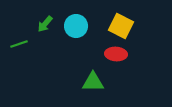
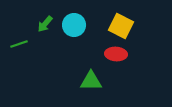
cyan circle: moved 2 px left, 1 px up
green triangle: moved 2 px left, 1 px up
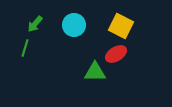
green arrow: moved 10 px left
green line: moved 6 px right, 4 px down; rotated 54 degrees counterclockwise
red ellipse: rotated 35 degrees counterclockwise
green triangle: moved 4 px right, 9 px up
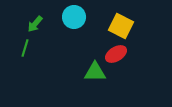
cyan circle: moved 8 px up
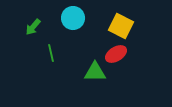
cyan circle: moved 1 px left, 1 px down
green arrow: moved 2 px left, 3 px down
green line: moved 26 px right, 5 px down; rotated 30 degrees counterclockwise
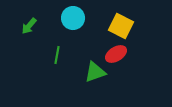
green arrow: moved 4 px left, 1 px up
green line: moved 6 px right, 2 px down; rotated 24 degrees clockwise
green triangle: rotated 20 degrees counterclockwise
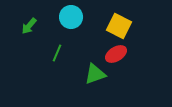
cyan circle: moved 2 px left, 1 px up
yellow square: moved 2 px left
green line: moved 2 px up; rotated 12 degrees clockwise
green triangle: moved 2 px down
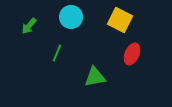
yellow square: moved 1 px right, 6 px up
red ellipse: moved 16 px right; rotated 35 degrees counterclockwise
green triangle: moved 3 px down; rotated 10 degrees clockwise
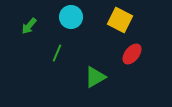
red ellipse: rotated 15 degrees clockwise
green triangle: rotated 20 degrees counterclockwise
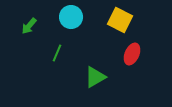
red ellipse: rotated 15 degrees counterclockwise
